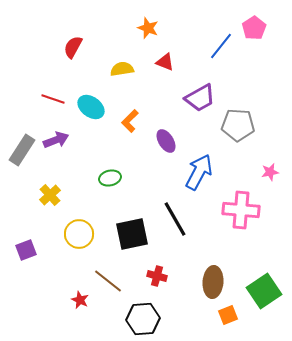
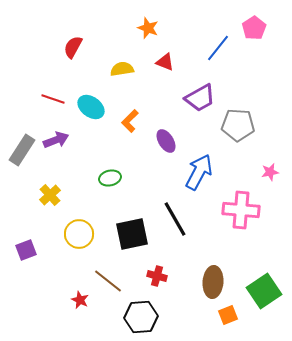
blue line: moved 3 px left, 2 px down
black hexagon: moved 2 px left, 2 px up
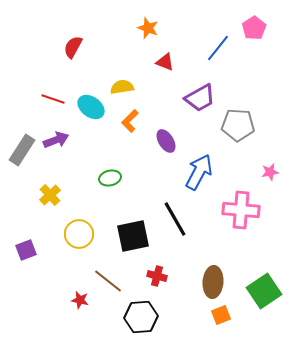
yellow semicircle: moved 18 px down
black square: moved 1 px right, 2 px down
red star: rotated 12 degrees counterclockwise
orange square: moved 7 px left
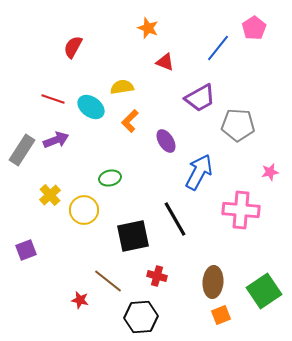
yellow circle: moved 5 px right, 24 px up
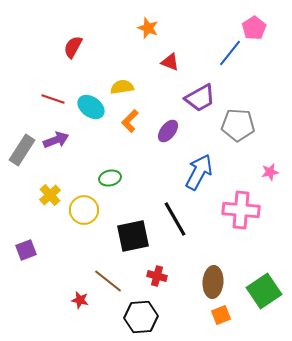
blue line: moved 12 px right, 5 px down
red triangle: moved 5 px right
purple ellipse: moved 2 px right, 10 px up; rotated 70 degrees clockwise
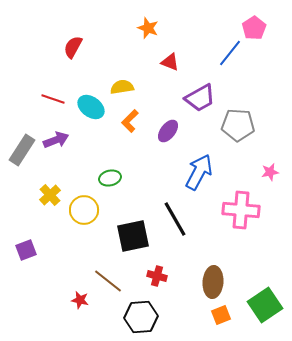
green square: moved 1 px right, 14 px down
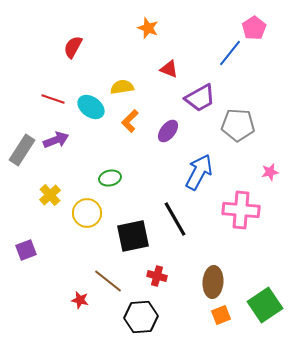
red triangle: moved 1 px left, 7 px down
yellow circle: moved 3 px right, 3 px down
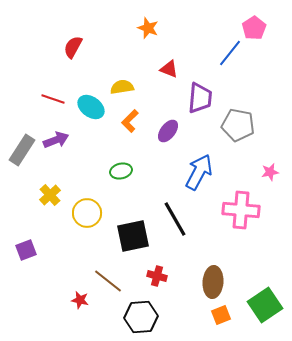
purple trapezoid: rotated 56 degrees counterclockwise
gray pentagon: rotated 8 degrees clockwise
green ellipse: moved 11 px right, 7 px up
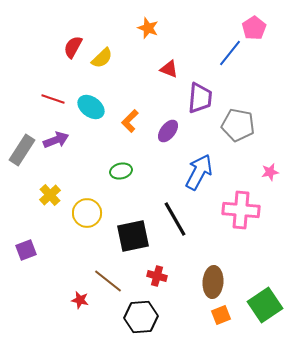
yellow semicircle: moved 20 px left, 29 px up; rotated 145 degrees clockwise
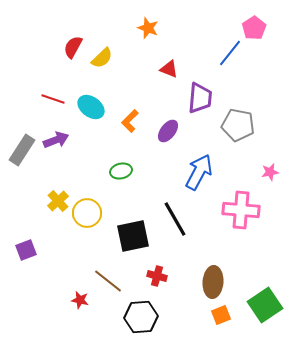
yellow cross: moved 8 px right, 6 px down
